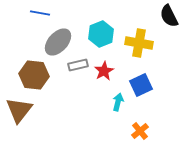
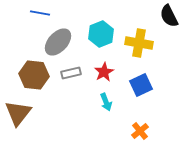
gray rectangle: moved 7 px left, 8 px down
red star: moved 1 px down
cyan arrow: moved 12 px left; rotated 144 degrees clockwise
brown triangle: moved 1 px left, 3 px down
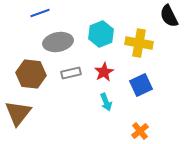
blue line: rotated 30 degrees counterclockwise
gray ellipse: rotated 36 degrees clockwise
brown hexagon: moved 3 px left, 1 px up
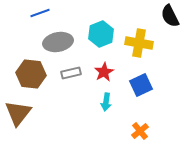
black semicircle: moved 1 px right
cyan arrow: rotated 30 degrees clockwise
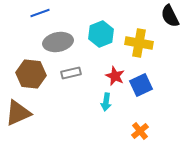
red star: moved 11 px right, 4 px down; rotated 18 degrees counterclockwise
brown triangle: rotated 28 degrees clockwise
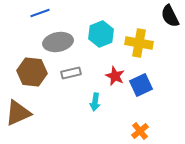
brown hexagon: moved 1 px right, 2 px up
cyan arrow: moved 11 px left
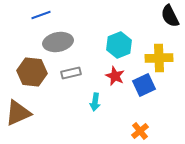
blue line: moved 1 px right, 2 px down
cyan hexagon: moved 18 px right, 11 px down
yellow cross: moved 20 px right, 15 px down; rotated 12 degrees counterclockwise
blue square: moved 3 px right
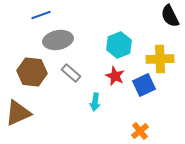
gray ellipse: moved 2 px up
yellow cross: moved 1 px right, 1 px down
gray rectangle: rotated 54 degrees clockwise
